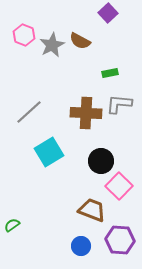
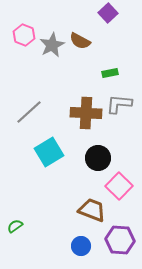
black circle: moved 3 px left, 3 px up
green semicircle: moved 3 px right, 1 px down
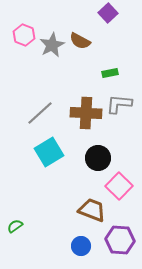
gray line: moved 11 px right, 1 px down
